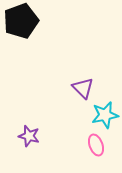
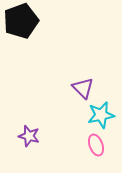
cyan star: moved 4 px left
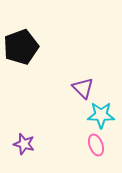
black pentagon: moved 26 px down
cyan star: rotated 12 degrees clockwise
purple star: moved 5 px left, 8 px down
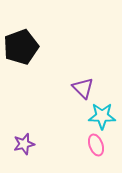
cyan star: moved 1 px right, 1 px down
purple star: rotated 30 degrees counterclockwise
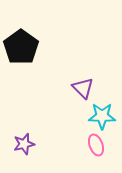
black pentagon: rotated 16 degrees counterclockwise
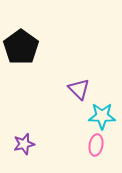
purple triangle: moved 4 px left, 1 px down
pink ellipse: rotated 30 degrees clockwise
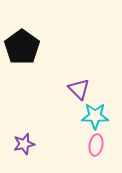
black pentagon: moved 1 px right
cyan star: moved 7 px left
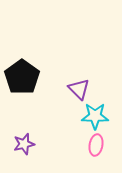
black pentagon: moved 30 px down
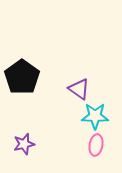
purple triangle: rotated 10 degrees counterclockwise
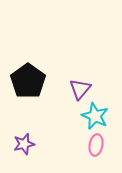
black pentagon: moved 6 px right, 4 px down
purple triangle: moved 1 px right; rotated 35 degrees clockwise
cyan star: rotated 24 degrees clockwise
